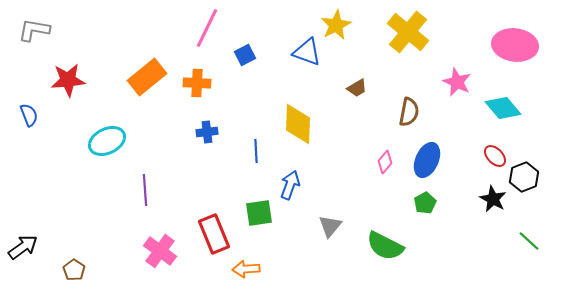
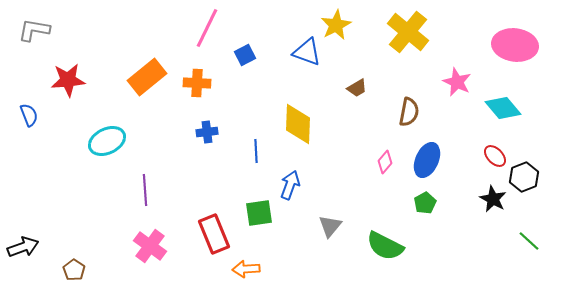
black arrow: rotated 16 degrees clockwise
pink cross: moved 10 px left, 5 px up
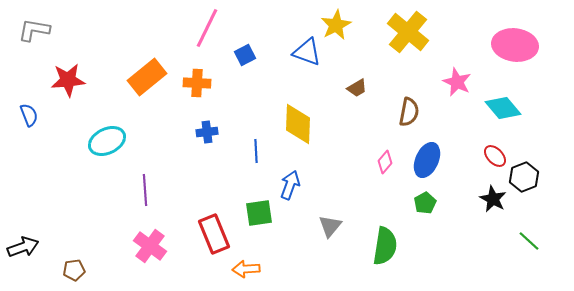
green semicircle: rotated 108 degrees counterclockwise
brown pentagon: rotated 30 degrees clockwise
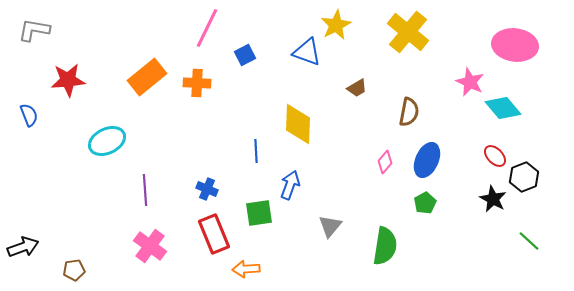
pink star: moved 13 px right
blue cross: moved 57 px down; rotated 30 degrees clockwise
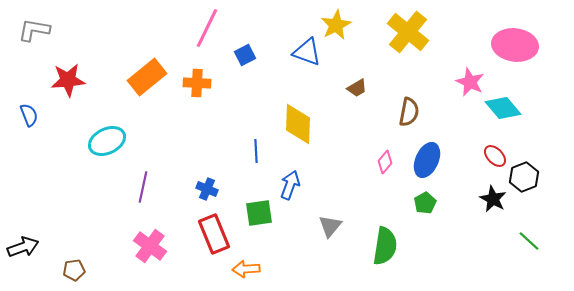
purple line: moved 2 px left, 3 px up; rotated 16 degrees clockwise
